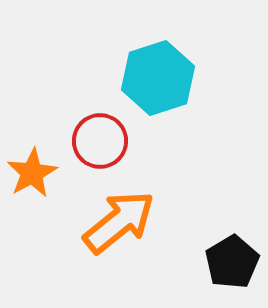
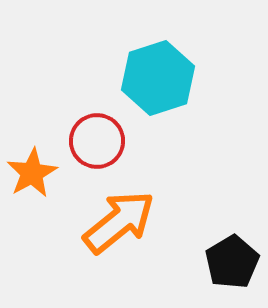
red circle: moved 3 px left
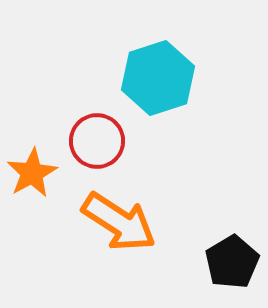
orange arrow: rotated 72 degrees clockwise
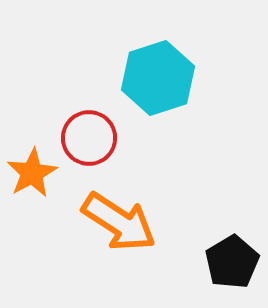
red circle: moved 8 px left, 3 px up
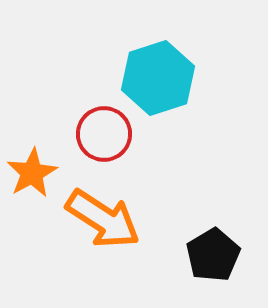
red circle: moved 15 px right, 4 px up
orange arrow: moved 16 px left, 3 px up
black pentagon: moved 19 px left, 7 px up
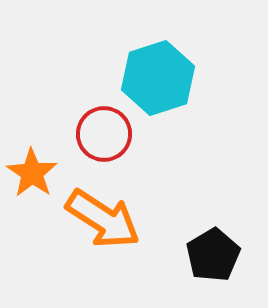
orange star: rotated 9 degrees counterclockwise
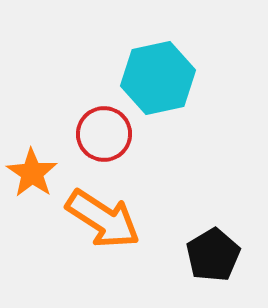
cyan hexagon: rotated 6 degrees clockwise
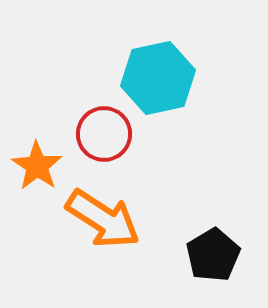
orange star: moved 5 px right, 7 px up
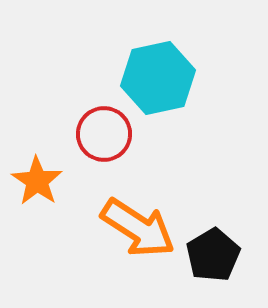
orange star: moved 15 px down
orange arrow: moved 35 px right, 9 px down
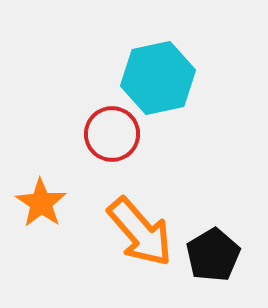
red circle: moved 8 px right
orange star: moved 4 px right, 22 px down
orange arrow: moved 2 px right, 4 px down; rotated 16 degrees clockwise
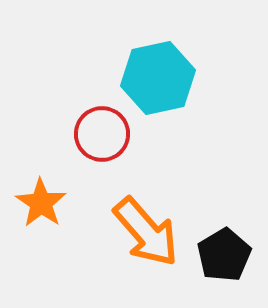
red circle: moved 10 px left
orange arrow: moved 6 px right
black pentagon: moved 11 px right
